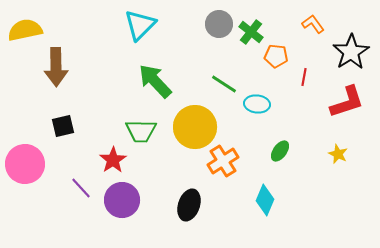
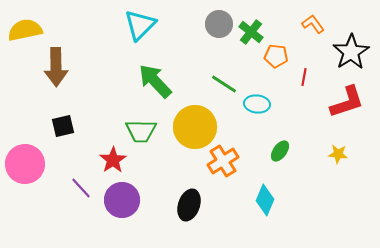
yellow star: rotated 18 degrees counterclockwise
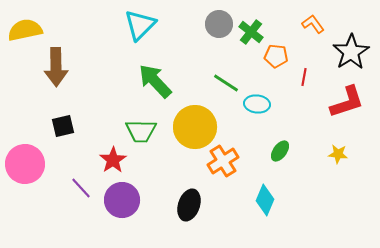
green line: moved 2 px right, 1 px up
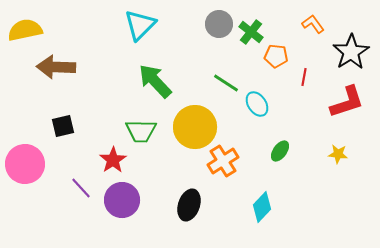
brown arrow: rotated 93 degrees clockwise
cyan ellipse: rotated 50 degrees clockwise
cyan diamond: moved 3 px left, 7 px down; rotated 20 degrees clockwise
